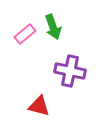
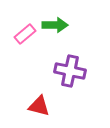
green arrow: moved 2 px right, 2 px up; rotated 70 degrees counterclockwise
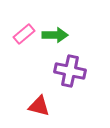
green arrow: moved 10 px down
pink rectangle: moved 1 px left
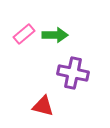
purple cross: moved 3 px right, 2 px down
red triangle: moved 4 px right
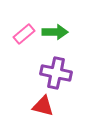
green arrow: moved 3 px up
purple cross: moved 17 px left
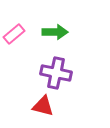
pink rectangle: moved 10 px left
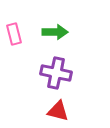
pink rectangle: rotated 65 degrees counterclockwise
red triangle: moved 15 px right, 5 px down
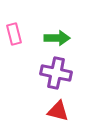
green arrow: moved 2 px right, 6 px down
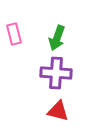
green arrow: rotated 110 degrees clockwise
purple cross: rotated 8 degrees counterclockwise
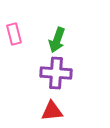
green arrow: moved 2 px down
red triangle: moved 6 px left; rotated 20 degrees counterclockwise
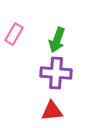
pink rectangle: rotated 45 degrees clockwise
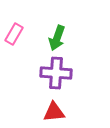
green arrow: moved 2 px up
red triangle: moved 2 px right, 1 px down
